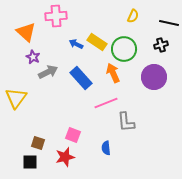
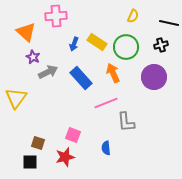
blue arrow: moved 2 px left; rotated 96 degrees counterclockwise
green circle: moved 2 px right, 2 px up
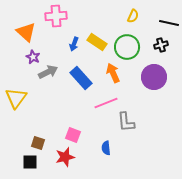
green circle: moved 1 px right
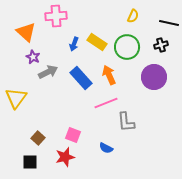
orange arrow: moved 4 px left, 2 px down
brown square: moved 5 px up; rotated 24 degrees clockwise
blue semicircle: rotated 56 degrees counterclockwise
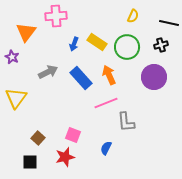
orange triangle: rotated 25 degrees clockwise
purple star: moved 21 px left
blue semicircle: rotated 88 degrees clockwise
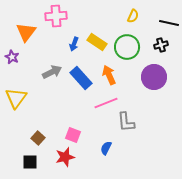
gray arrow: moved 4 px right
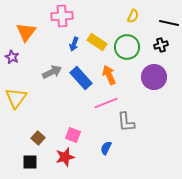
pink cross: moved 6 px right
